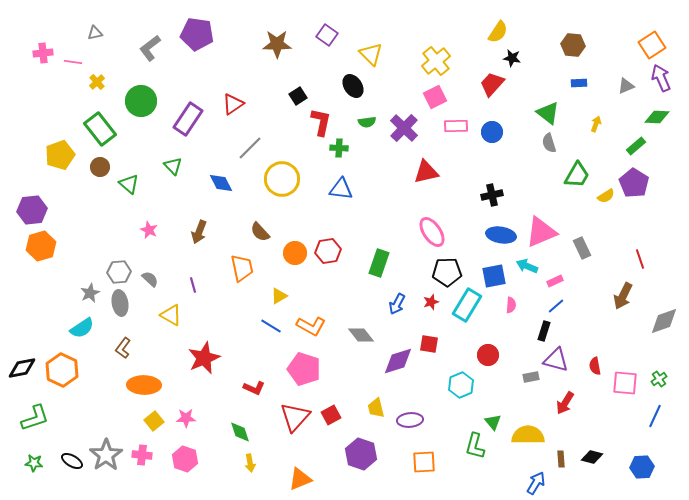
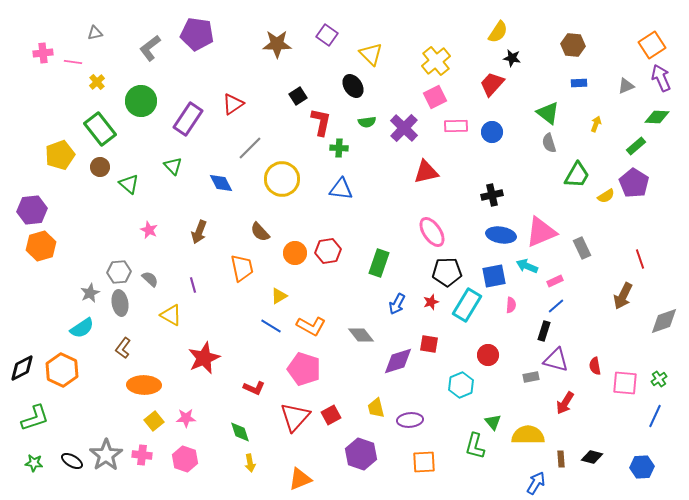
black diamond at (22, 368): rotated 16 degrees counterclockwise
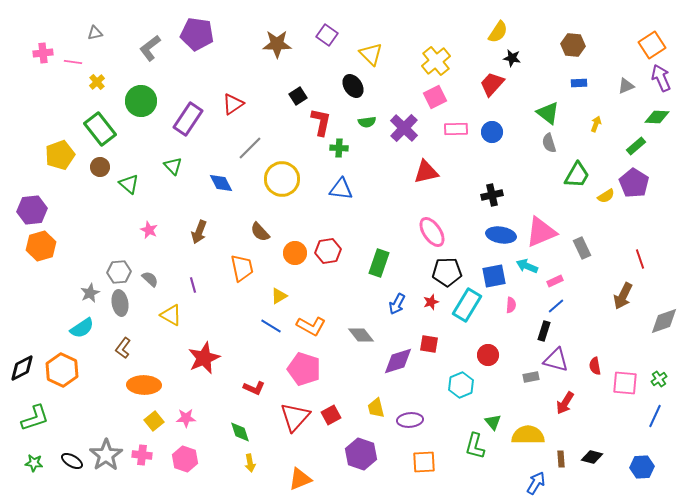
pink rectangle at (456, 126): moved 3 px down
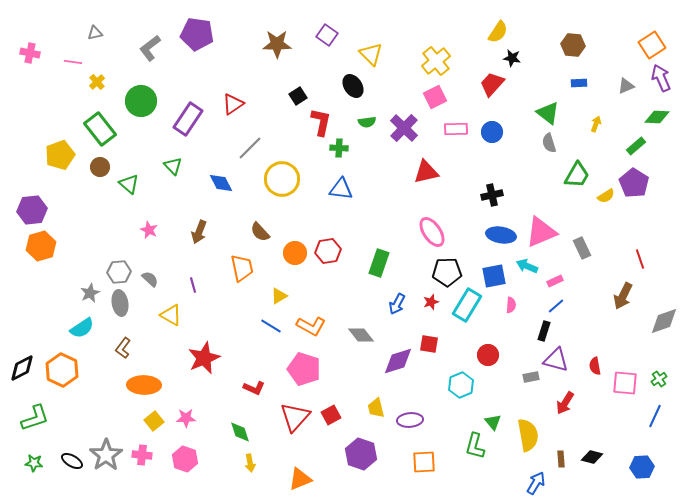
pink cross at (43, 53): moved 13 px left; rotated 18 degrees clockwise
yellow semicircle at (528, 435): rotated 80 degrees clockwise
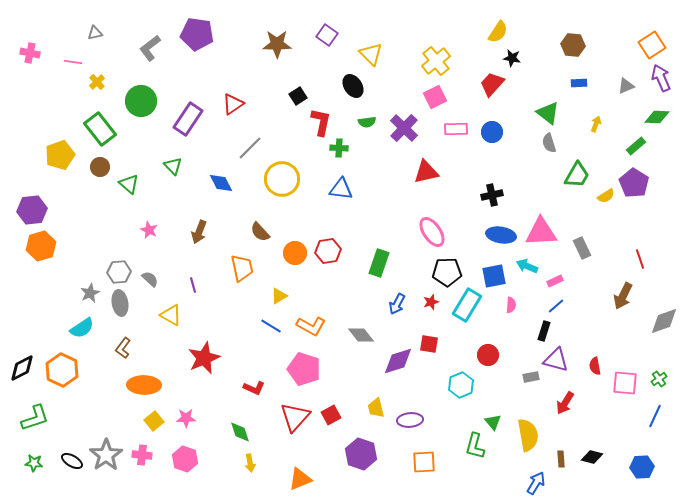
pink triangle at (541, 232): rotated 20 degrees clockwise
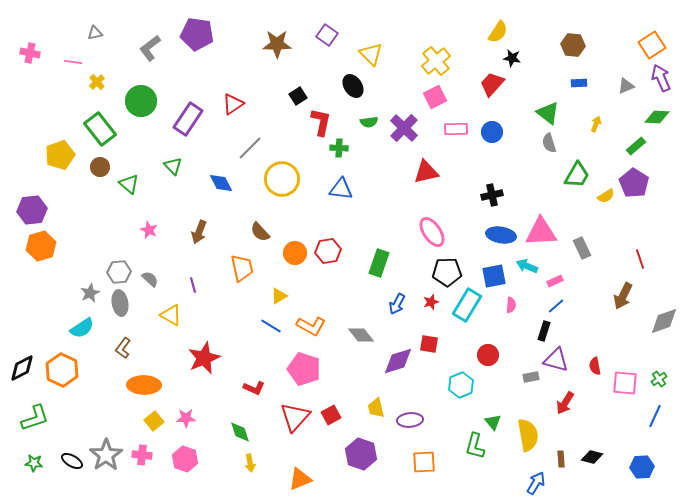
green semicircle at (367, 122): moved 2 px right
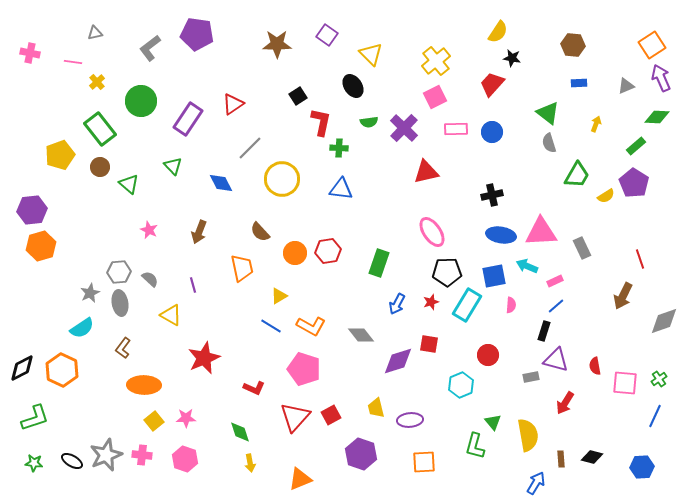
gray star at (106, 455): rotated 12 degrees clockwise
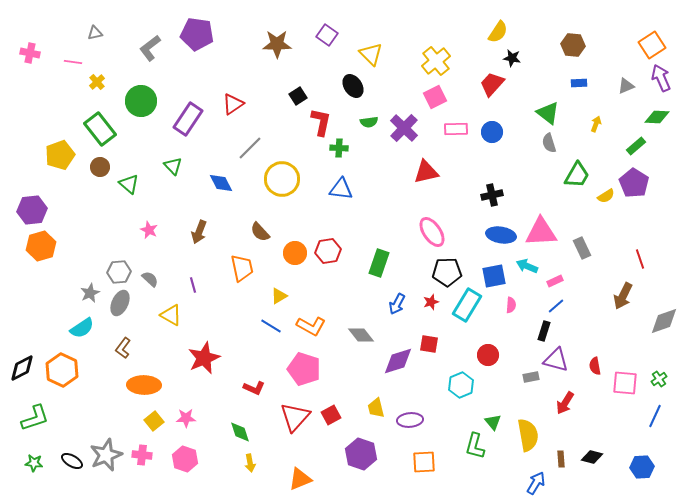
gray ellipse at (120, 303): rotated 35 degrees clockwise
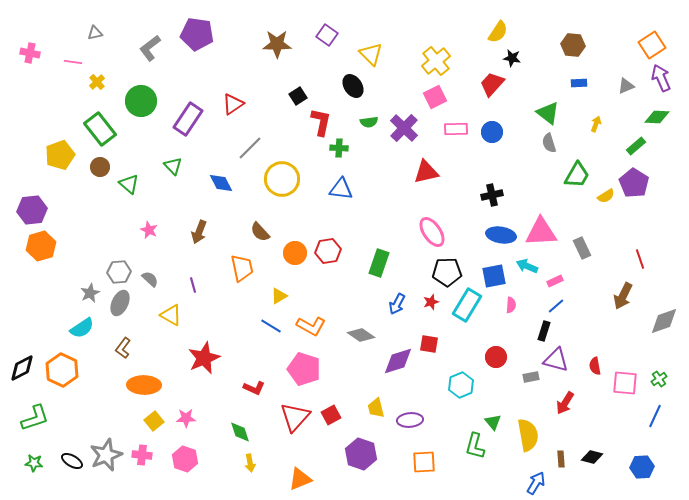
gray diamond at (361, 335): rotated 16 degrees counterclockwise
red circle at (488, 355): moved 8 px right, 2 px down
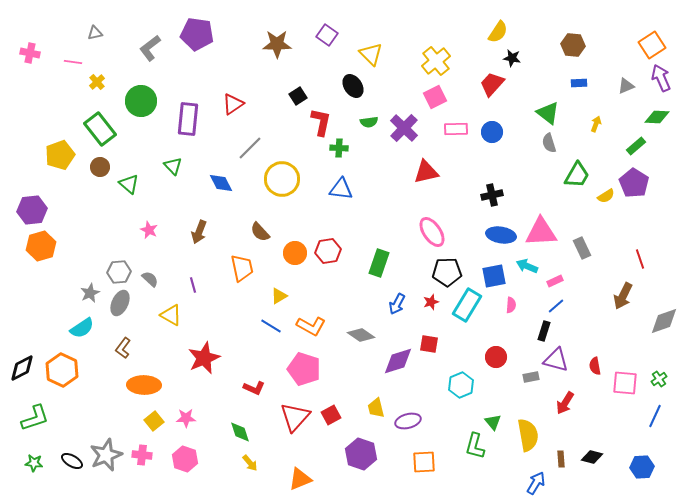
purple rectangle at (188, 119): rotated 28 degrees counterclockwise
purple ellipse at (410, 420): moved 2 px left, 1 px down; rotated 10 degrees counterclockwise
yellow arrow at (250, 463): rotated 30 degrees counterclockwise
